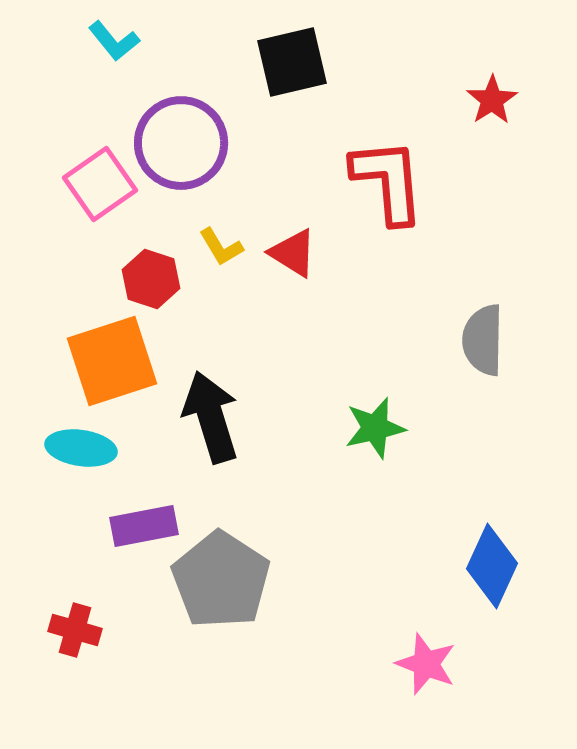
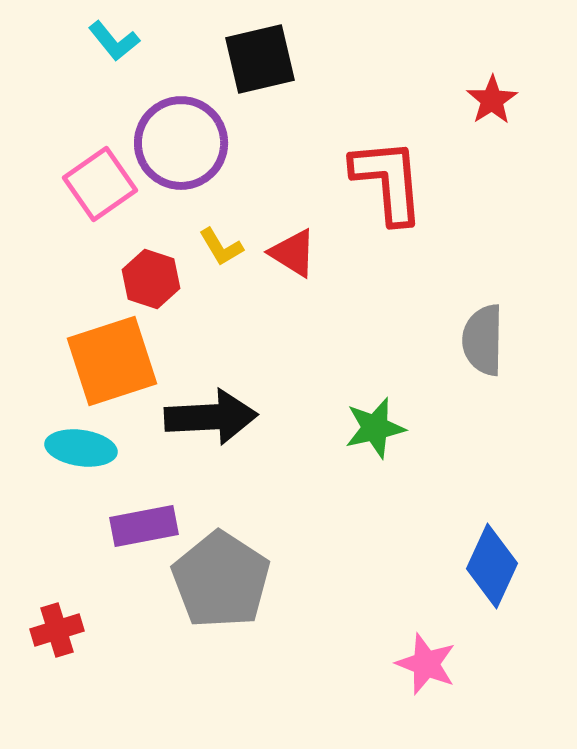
black square: moved 32 px left, 3 px up
black arrow: rotated 104 degrees clockwise
red cross: moved 18 px left; rotated 33 degrees counterclockwise
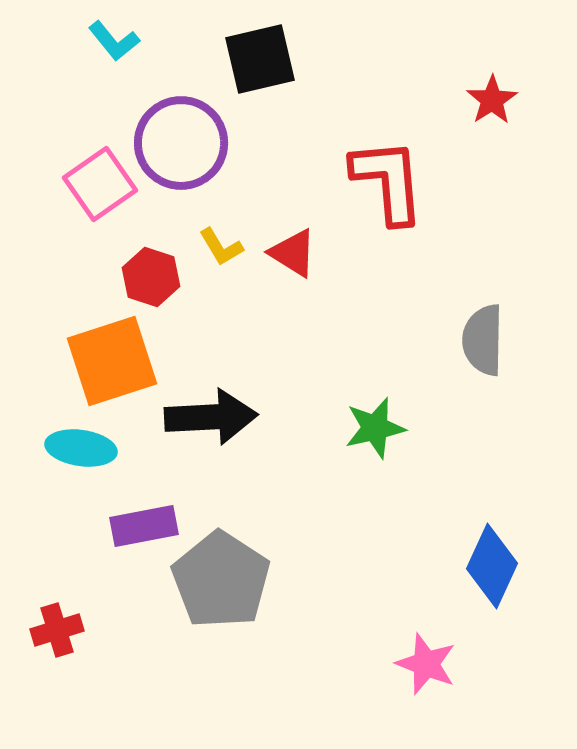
red hexagon: moved 2 px up
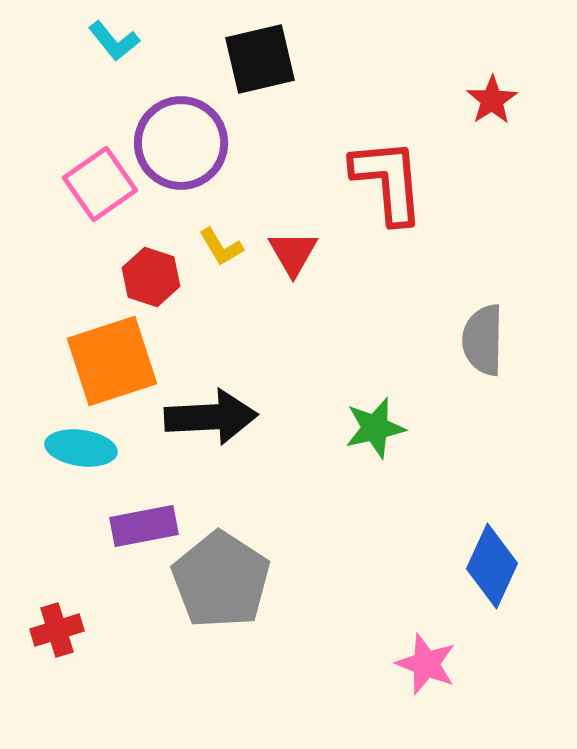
red triangle: rotated 28 degrees clockwise
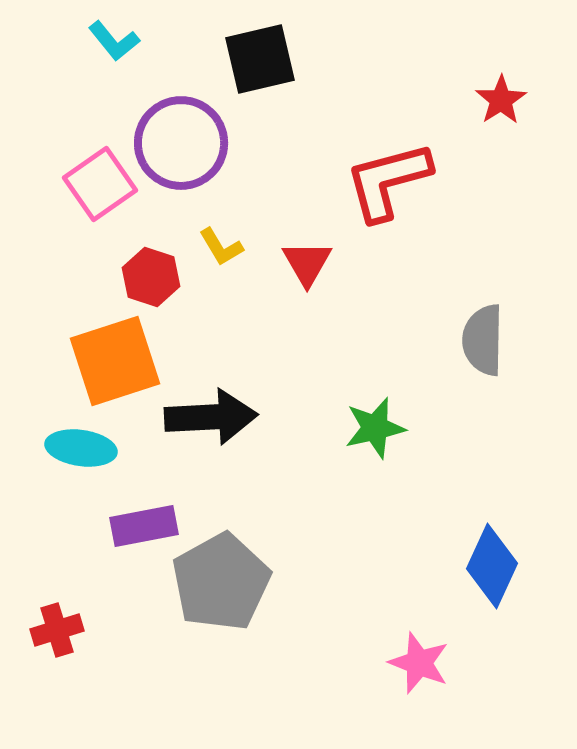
red star: moved 9 px right
red L-shape: rotated 100 degrees counterclockwise
red triangle: moved 14 px right, 10 px down
orange square: moved 3 px right
gray pentagon: moved 2 px down; rotated 10 degrees clockwise
pink star: moved 7 px left, 1 px up
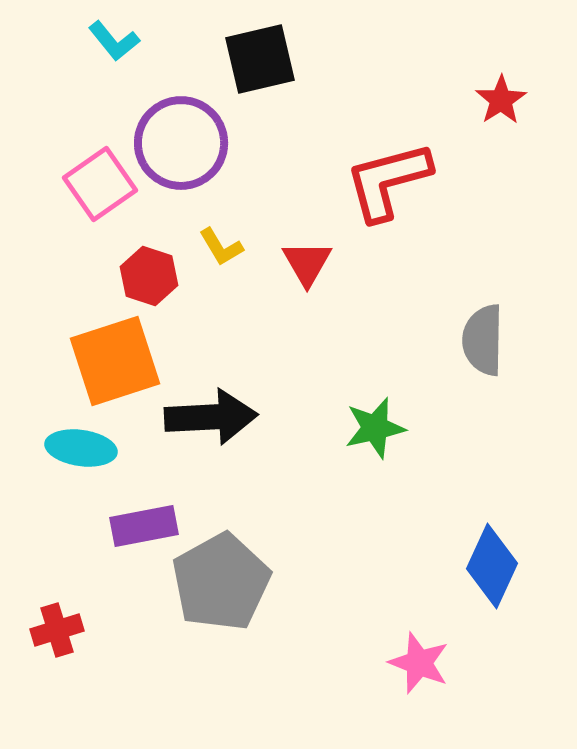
red hexagon: moved 2 px left, 1 px up
